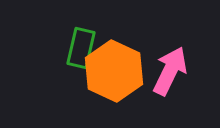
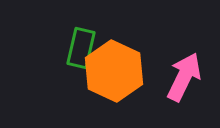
pink arrow: moved 14 px right, 6 px down
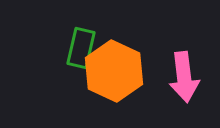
pink arrow: rotated 147 degrees clockwise
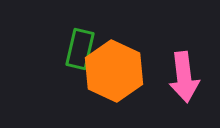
green rectangle: moved 1 px left, 1 px down
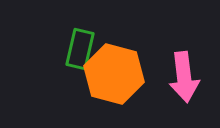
orange hexagon: moved 3 px down; rotated 10 degrees counterclockwise
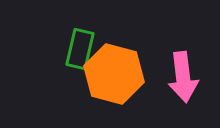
pink arrow: moved 1 px left
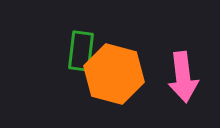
green rectangle: moved 1 px right, 2 px down; rotated 6 degrees counterclockwise
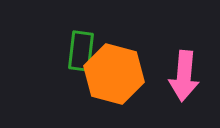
pink arrow: moved 1 px right, 1 px up; rotated 12 degrees clockwise
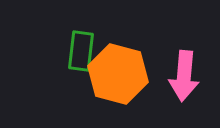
orange hexagon: moved 4 px right
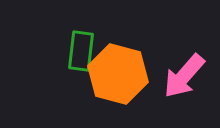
pink arrow: rotated 36 degrees clockwise
